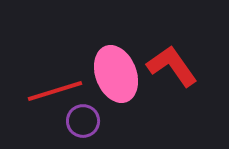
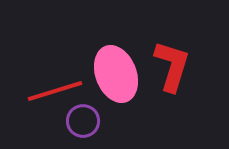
red L-shape: rotated 52 degrees clockwise
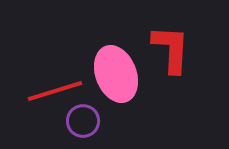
red L-shape: moved 1 px left, 17 px up; rotated 14 degrees counterclockwise
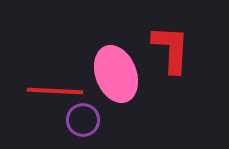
red line: rotated 20 degrees clockwise
purple circle: moved 1 px up
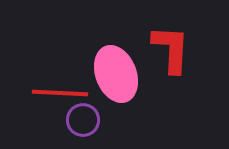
red line: moved 5 px right, 2 px down
